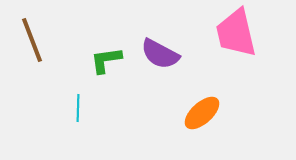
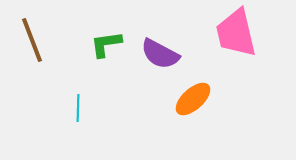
green L-shape: moved 16 px up
orange ellipse: moved 9 px left, 14 px up
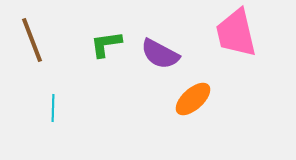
cyan line: moved 25 px left
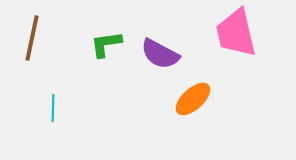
brown line: moved 2 px up; rotated 33 degrees clockwise
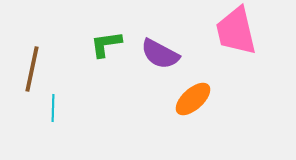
pink trapezoid: moved 2 px up
brown line: moved 31 px down
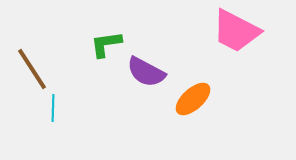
pink trapezoid: rotated 50 degrees counterclockwise
purple semicircle: moved 14 px left, 18 px down
brown line: rotated 45 degrees counterclockwise
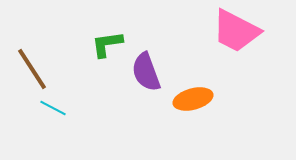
green L-shape: moved 1 px right
purple semicircle: rotated 42 degrees clockwise
orange ellipse: rotated 27 degrees clockwise
cyan line: rotated 64 degrees counterclockwise
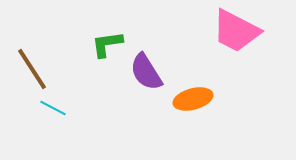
purple semicircle: rotated 12 degrees counterclockwise
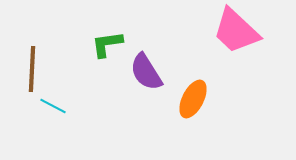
pink trapezoid: rotated 16 degrees clockwise
brown line: rotated 36 degrees clockwise
orange ellipse: rotated 48 degrees counterclockwise
cyan line: moved 2 px up
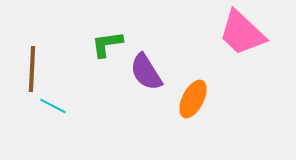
pink trapezoid: moved 6 px right, 2 px down
